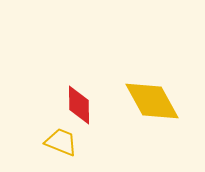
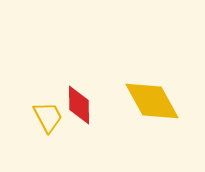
yellow trapezoid: moved 13 px left, 25 px up; rotated 40 degrees clockwise
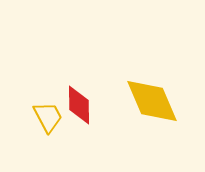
yellow diamond: rotated 6 degrees clockwise
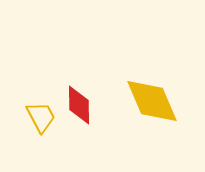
yellow trapezoid: moved 7 px left
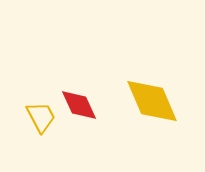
red diamond: rotated 24 degrees counterclockwise
